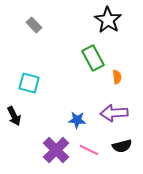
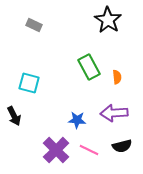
gray rectangle: rotated 21 degrees counterclockwise
green rectangle: moved 4 px left, 9 px down
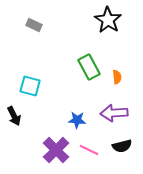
cyan square: moved 1 px right, 3 px down
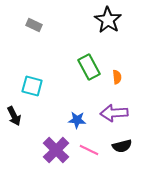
cyan square: moved 2 px right
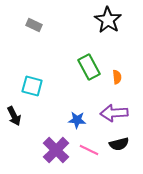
black semicircle: moved 3 px left, 2 px up
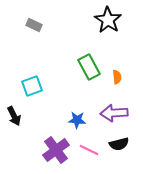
cyan square: rotated 35 degrees counterclockwise
purple cross: rotated 8 degrees clockwise
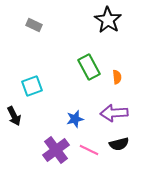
blue star: moved 2 px left, 1 px up; rotated 18 degrees counterclockwise
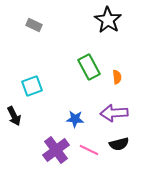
blue star: rotated 18 degrees clockwise
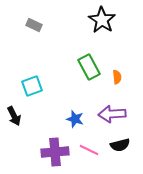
black star: moved 6 px left
purple arrow: moved 2 px left, 1 px down
blue star: rotated 12 degrees clockwise
black semicircle: moved 1 px right, 1 px down
purple cross: moved 1 px left, 2 px down; rotated 32 degrees clockwise
